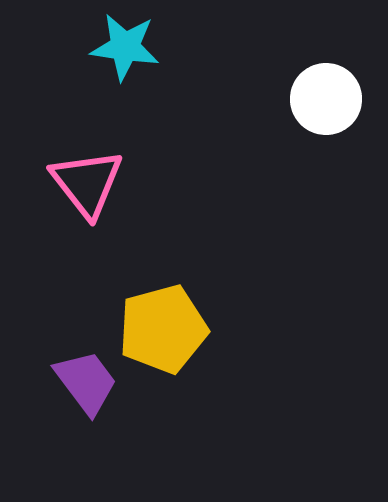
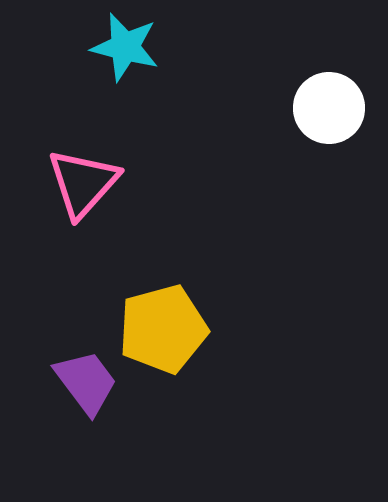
cyan star: rotated 6 degrees clockwise
white circle: moved 3 px right, 9 px down
pink triangle: moved 4 px left; rotated 20 degrees clockwise
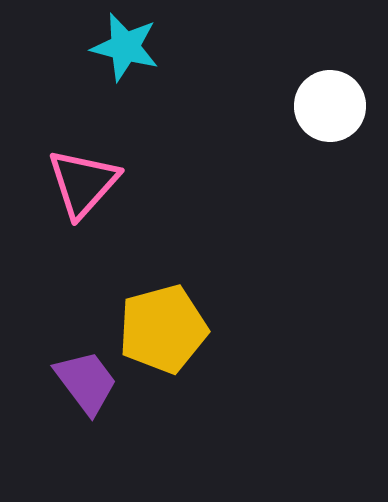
white circle: moved 1 px right, 2 px up
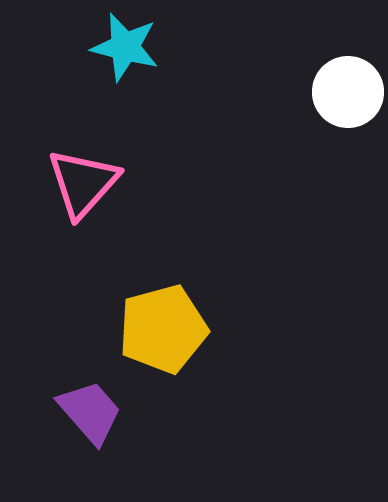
white circle: moved 18 px right, 14 px up
purple trapezoid: moved 4 px right, 30 px down; rotated 4 degrees counterclockwise
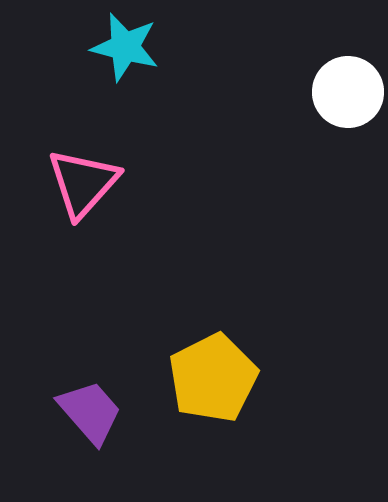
yellow pentagon: moved 50 px right, 49 px down; rotated 12 degrees counterclockwise
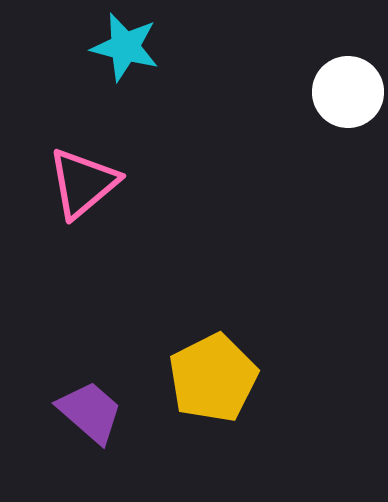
pink triangle: rotated 8 degrees clockwise
purple trapezoid: rotated 8 degrees counterclockwise
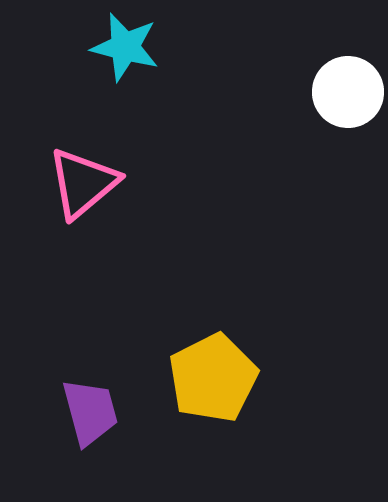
purple trapezoid: rotated 34 degrees clockwise
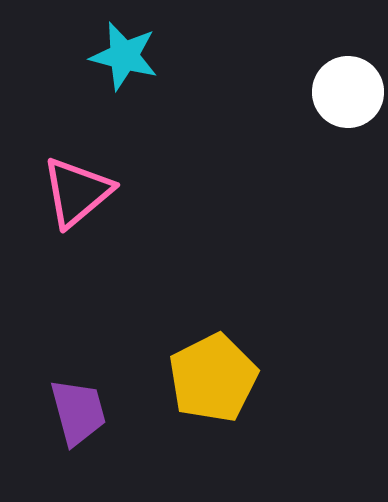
cyan star: moved 1 px left, 9 px down
pink triangle: moved 6 px left, 9 px down
purple trapezoid: moved 12 px left
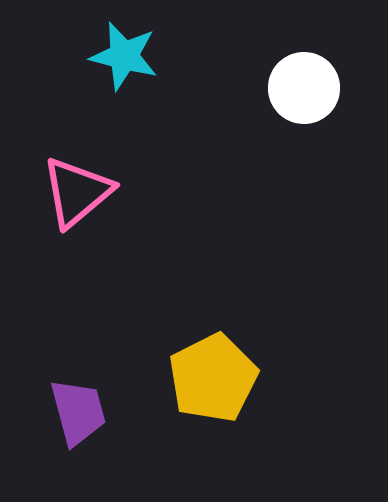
white circle: moved 44 px left, 4 px up
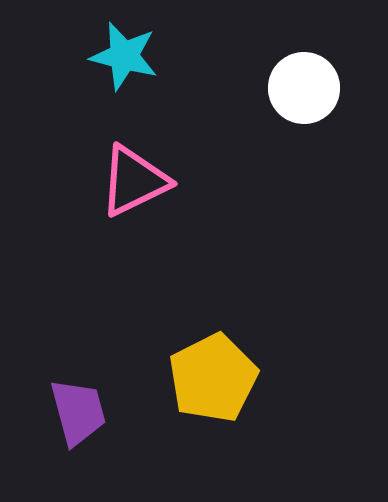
pink triangle: moved 57 px right, 11 px up; rotated 14 degrees clockwise
